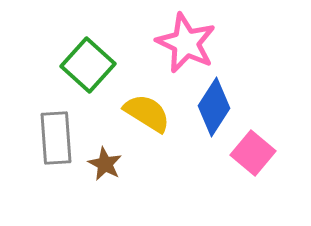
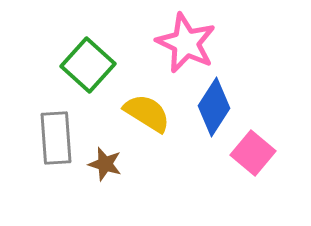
brown star: rotated 12 degrees counterclockwise
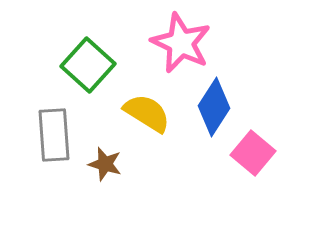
pink star: moved 5 px left
gray rectangle: moved 2 px left, 3 px up
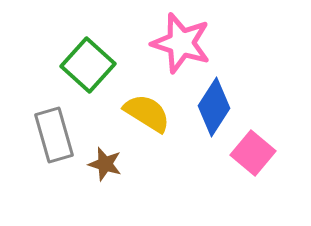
pink star: rotated 8 degrees counterclockwise
gray rectangle: rotated 12 degrees counterclockwise
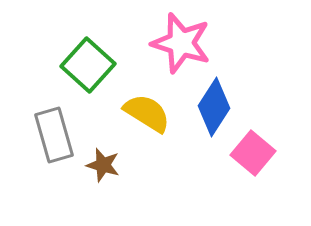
brown star: moved 2 px left, 1 px down
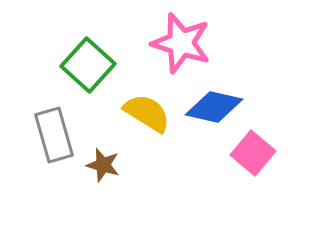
blue diamond: rotated 70 degrees clockwise
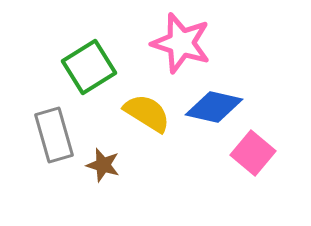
green square: moved 1 px right, 2 px down; rotated 16 degrees clockwise
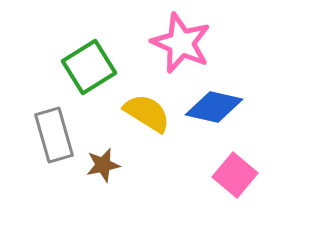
pink star: rotated 6 degrees clockwise
pink square: moved 18 px left, 22 px down
brown star: rotated 28 degrees counterclockwise
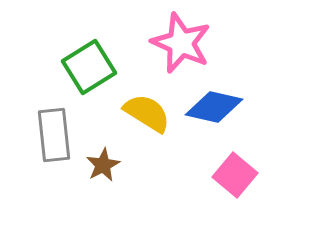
gray rectangle: rotated 10 degrees clockwise
brown star: rotated 16 degrees counterclockwise
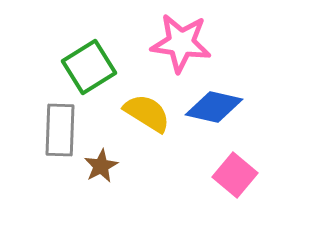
pink star: rotated 16 degrees counterclockwise
gray rectangle: moved 6 px right, 5 px up; rotated 8 degrees clockwise
brown star: moved 2 px left, 1 px down
